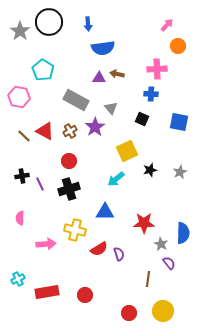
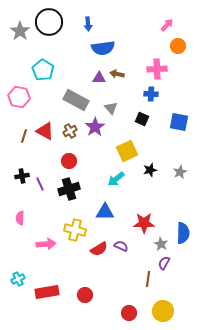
brown line at (24, 136): rotated 64 degrees clockwise
purple semicircle at (119, 254): moved 2 px right, 8 px up; rotated 48 degrees counterclockwise
purple semicircle at (169, 263): moved 5 px left; rotated 112 degrees counterclockwise
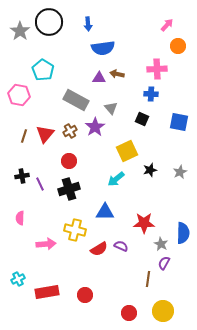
pink hexagon at (19, 97): moved 2 px up
red triangle at (45, 131): moved 3 px down; rotated 42 degrees clockwise
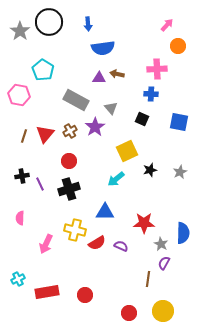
pink arrow at (46, 244): rotated 120 degrees clockwise
red semicircle at (99, 249): moved 2 px left, 6 px up
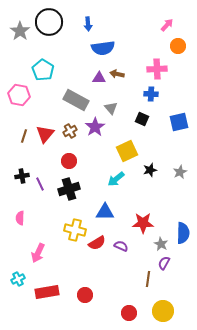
blue square at (179, 122): rotated 24 degrees counterclockwise
red star at (144, 223): moved 1 px left
pink arrow at (46, 244): moved 8 px left, 9 px down
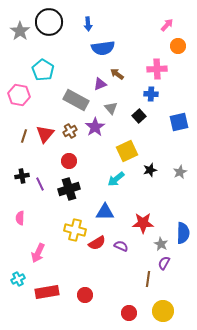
brown arrow at (117, 74): rotated 24 degrees clockwise
purple triangle at (99, 78): moved 1 px right, 6 px down; rotated 24 degrees counterclockwise
black square at (142, 119): moved 3 px left, 3 px up; rotated 24 degrees clockwise
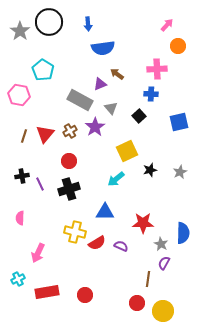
gray rectangle at (76, 100): moved 4 px right
yellow cross at (75, 230): moved 2 px down
red circle at (129, 313): moved 8 px right, 10 px up
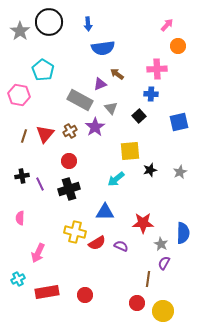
yellow square at (127, 151): moved 3 px right; rotated 20 degrees clockwise
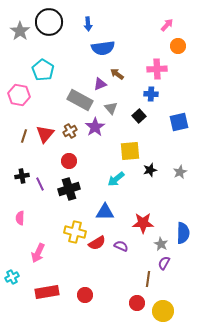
cyan cross at (18, 279): moved 6 px left, 2 px up
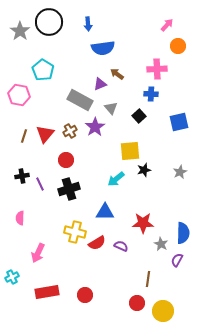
red circle at (69, 161): moved 3 px left, 1 px up
black star at (150, 170): moved 6 px left
purple semicircle at (164, 263): moved 13 px right, 3 px up
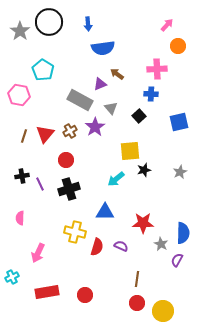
red semicircle at (97, 243): moved 4 px down; rotated 42 degrees counterclockwise
brown line at (148, 279): moved 11 px left
